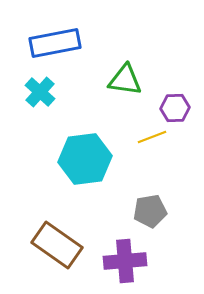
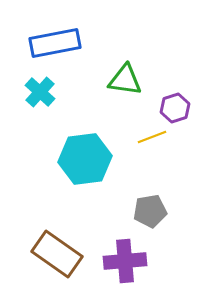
purple hexagon: rotated 16 degrees counterclockwise
brown rectangle: moved 9 px down
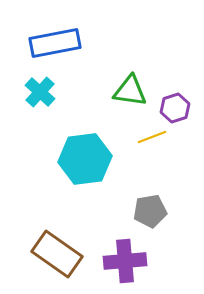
green triangle: moved 5 px right, 11 px down
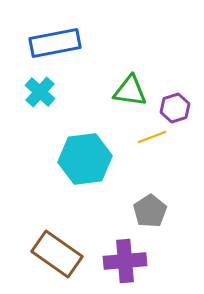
gray pentagon: rotated 24 degrees counterclockwise
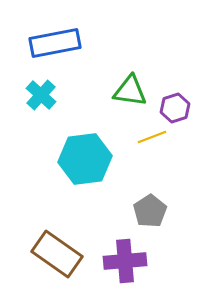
cyan cross: moved 1 px right, 3 px down
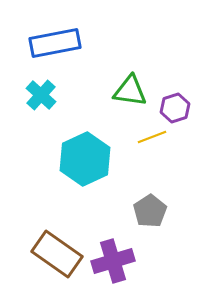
cyan hexagon: rotated 18 degrees counterclockwise
purple cross: moved 12 px left; rotated 12 degrees counterclockwise
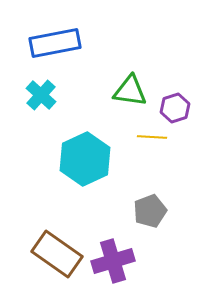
yellow line: rotated 24 degrees clockwise
gray pentagon: rotated 12 degrees clockwise
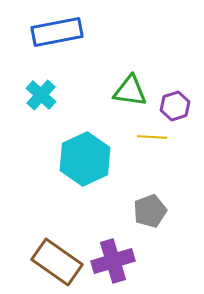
blue rectangle: moved 2 px right, 11 px up
purple hexagon: moved 2 px up
brown rectangle: moved 8 px down
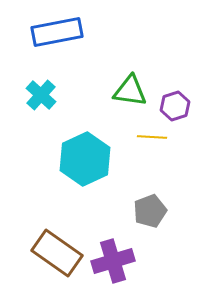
brown rectangle: moved 9 px up
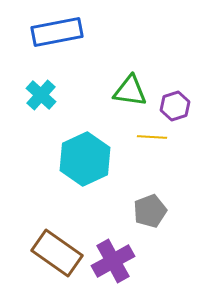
purple cross: rotated 12 degrees counterclockwise
